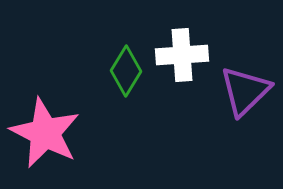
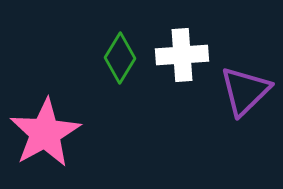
green diamond: moved 6 px left, 13 px up
pink star: rotated 16 degrees clockwise
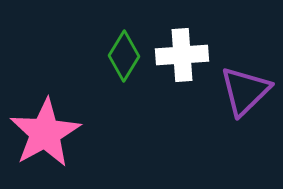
green diamond: moved 4 px right, 2 px up
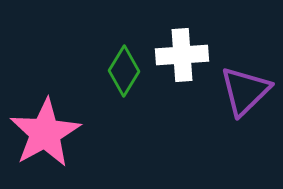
green diamond: moved 15 px down
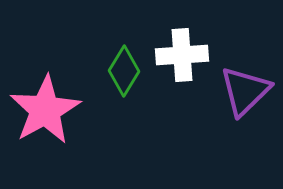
pink star: moved 23 px up
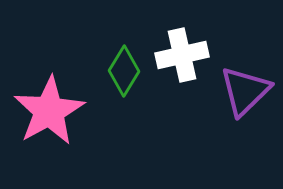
white cross: rotated 9 degrees counterclockwise
pink star: moved 4 px right, 1 px down
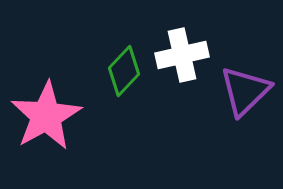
green diamond: rotated 12 degrees clockwise
pink star: moved 3 px left, 5 px down
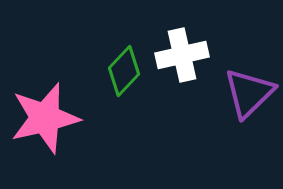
purple triangle: moved 4 px right, 2 px down
pink star: moved 1 px left, 2 px down; rotated 16 degrees clockwise
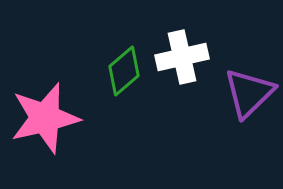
white cross: moved 2 px down
green diamond: rotated 6 degrees clockwise
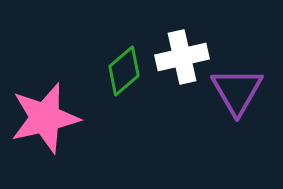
purple triangle: moved 12 px left, 2 px up; rotated 16 degrees counterclockwise
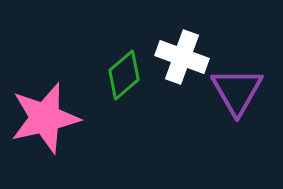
white cross: rotated 33 degrees clockwise
green diamond: moved 4 px down
